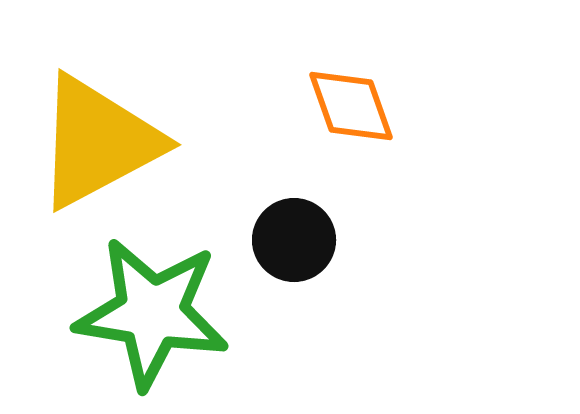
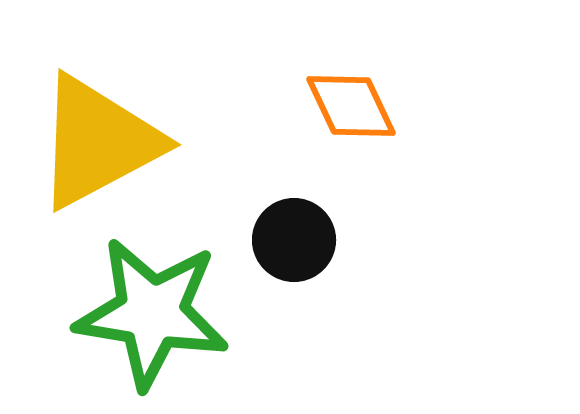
orange diamond: rotated 6 degrees counterclockwise
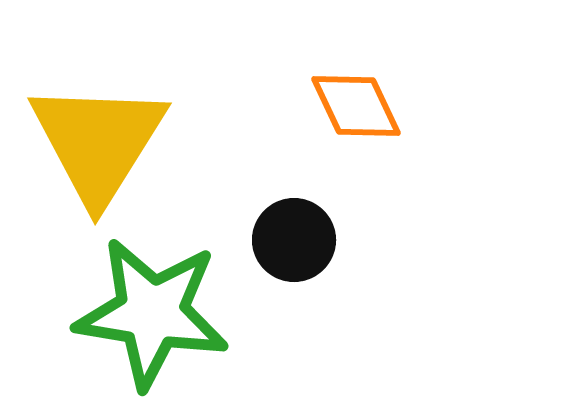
orange diamond: moved 5 px right
yellow triangle: rotated 30 degrees counterclockwise
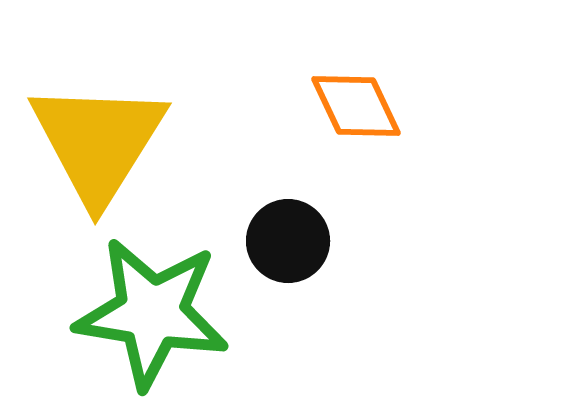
black circle: moved 6 px left, 1 px down
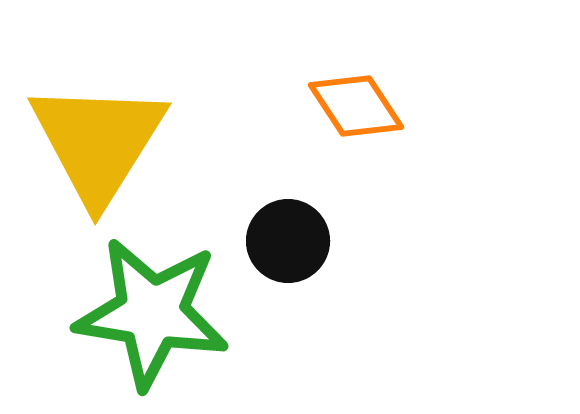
orange diamond: rotated 8 degrees counterclockwise
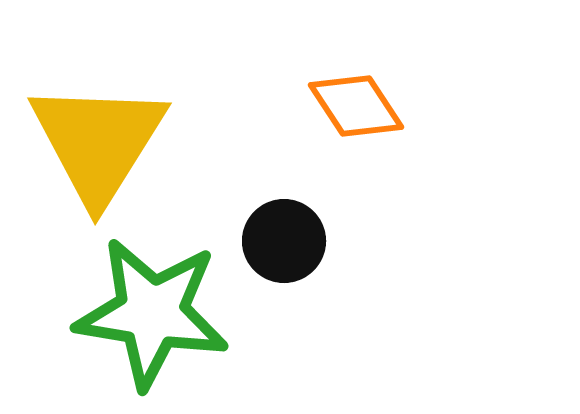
black circle: moved 4 px left
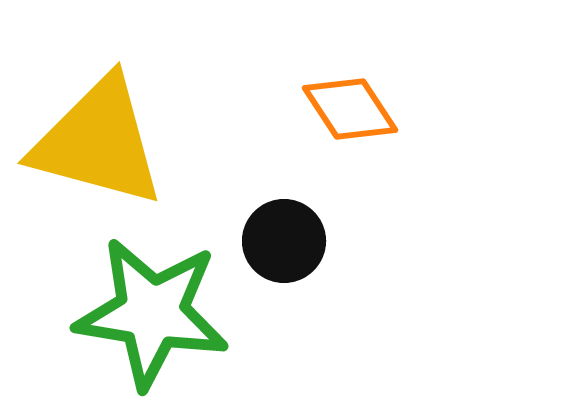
orange diamond: moved 6 px left, 3 px down
yellow triangle: rotated 47 degrees counterclockwise
